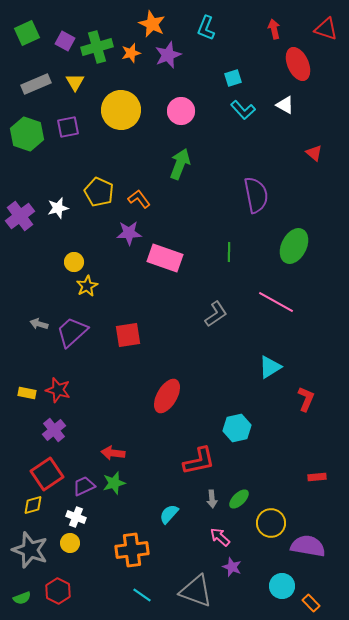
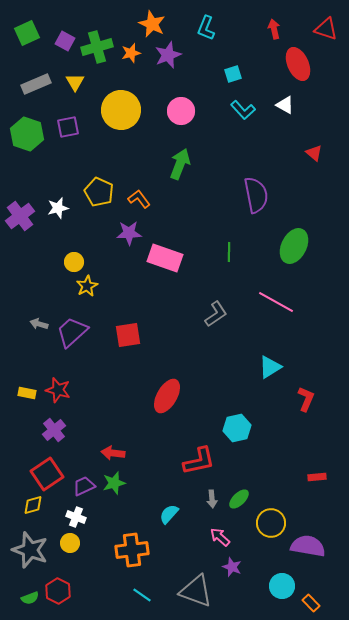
cyan square at (233, 78): moved 4 px up
green semicircle at (22, 598): moved 8 px right
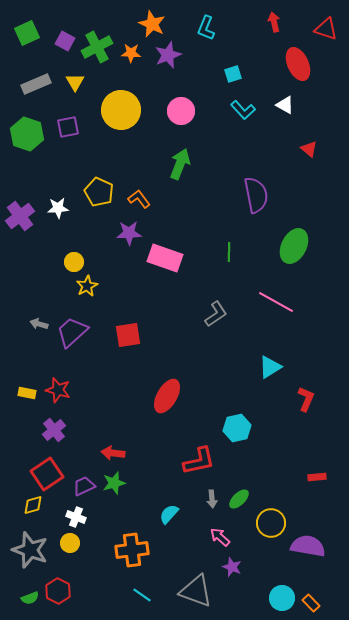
red arrow at (274, 29): moved 7 px up
green cross at (97, 47): rotated 12 degrees counterclockwise
orange star at (131, 53): rotated 18 degrees clockwise
red triangle at (314, 153): moved 5 px left, 4 px up
white star at (58, 208): rotated 10 degrees clockwise
cyan circle at (282, 586): moved 12 px down
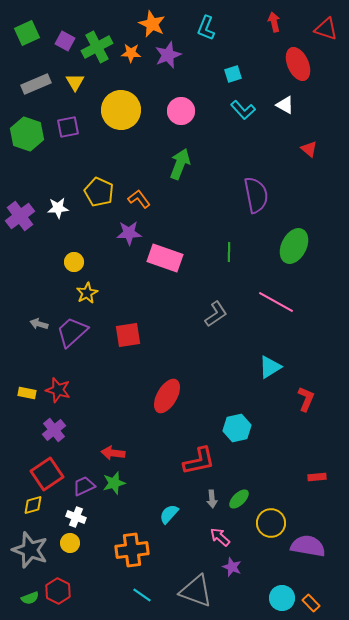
yellow star at (87, 286): moved 7 px down
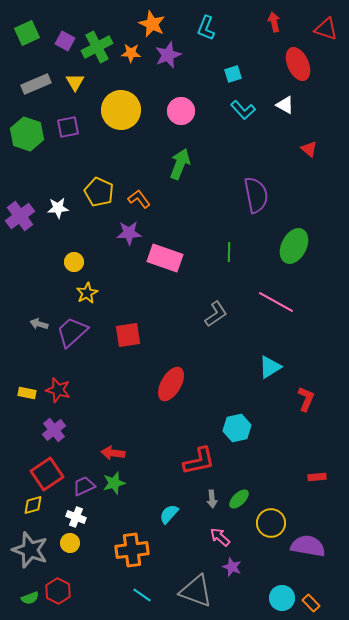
red ellipse at (167, 396): moved 4 px right, 12 px up
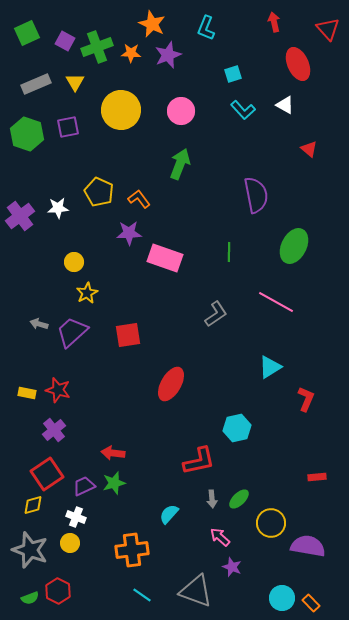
red triangle at (326, 29): moved 2 px right; rotated 30 degrees clockwise
green cross at (97, 47): rotated 8 degrees clockwise
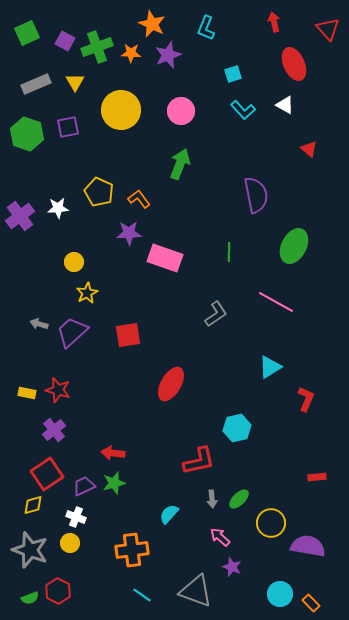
red ellipse at (298, 64): moved 4 px left
cyan circle at (282, 598): moved 2 px left, 4 px up
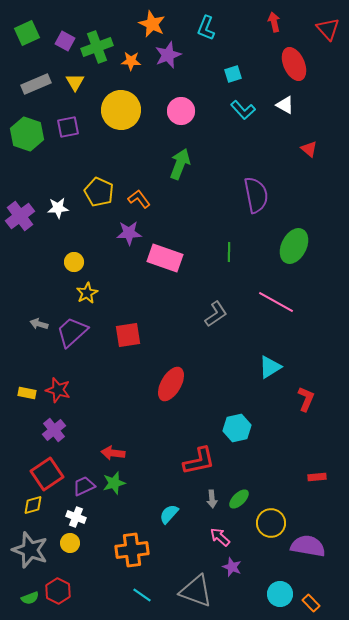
orange star at (131, 53): moved 8 px down
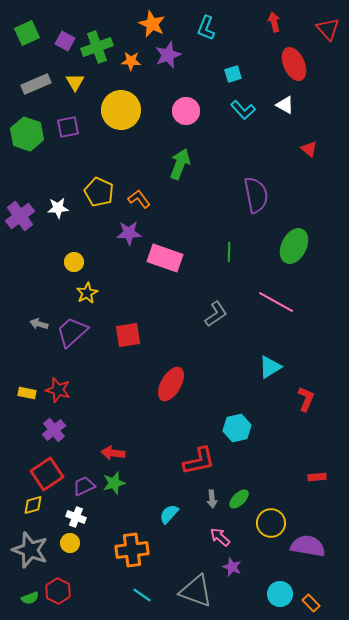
pink circle at (181, 111): moved 5 px right
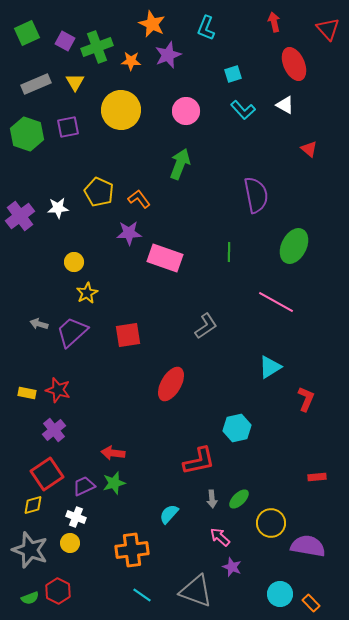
gray L-shape at (216, 314): moved 10 px left, 12 px down
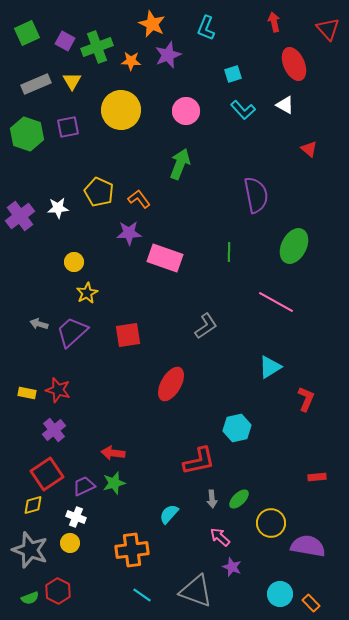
yellow triangle at (75, 82): moved 3 px left, 1 px up
